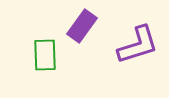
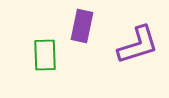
purple rectangle: rotated 24 degrees counterclockwise
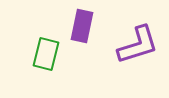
green rectangle: moved 1 px right, 1 px up; rotated 16 degrees clockwise
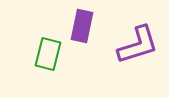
green rectangle: moved 2 px right
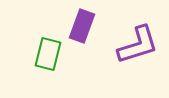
purple rectangle: rotated 8 degrees clockwise
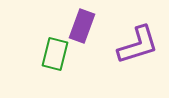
green rectangle: moved 7 px right
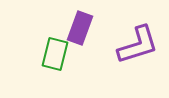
purple rectangle: moved 2 px left, 2 px down
